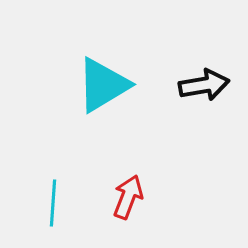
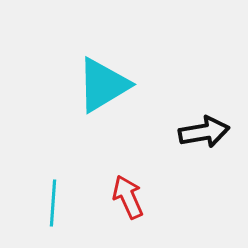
black arrow: moved 47 px down
red arrow: rotated 45 degrees counterclockwise
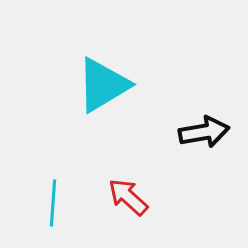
red arrow: rotated 24 degrees counterclockwise
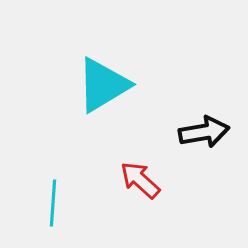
red arrow: moved 12 px right, 17 px up
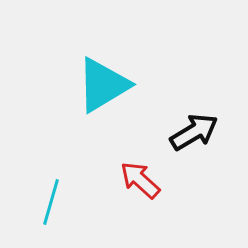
black arrow: moved 10 px left; rotated 21 degrees counterclockwise
cyan line: moved 2 px left, 1 px up; rotated 12 degrees clockwise
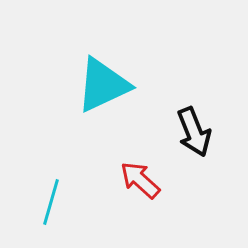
cyan triangle: rotated 6 degrees clockwise
black arrow: rotated 99 degrees clockwise
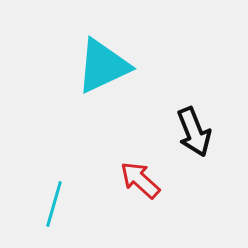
cyan triangle: moved 19 px up
cyan line: moved 3 px right, 2 px down
